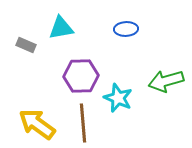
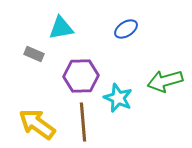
blue ellipse: rotated 30 degrees counterclockwise
gray rectangle: moved 8 px right, 9 px down
green arrow: moved 1 px left
brown line: moved 1 px up
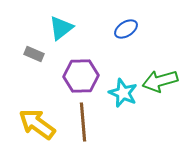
cyan triangle: rotated 28 degrees counterclockwise
green arrow: moved 5 px left
cyan star: moved 5 px right, 5 px up
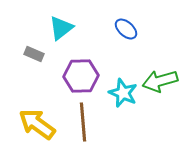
blue ellipse: rotated 75 degrees clockwise
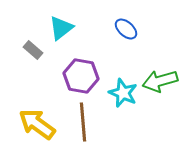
gray rectangle: moved 1 px left, 4 px up; rotated 18 degrees clockwise
purple hexagon: rotated 12 degrees clockwise
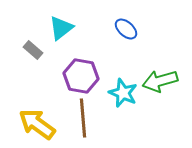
brown line: moved 4 px up
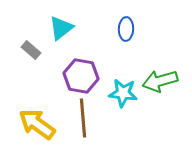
blue ellipse: rotated 50 degrees clockwise
gray rectangle: moved 2 px left
cyan star: rotated 16 degrees counterclockwise
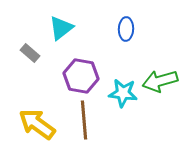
gray rectangle: moved 1 px left, 3 px down
brown line: moved 1 px right, 2 px down
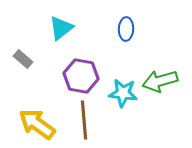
gray rectangle: moved 7 px left, 6 px down
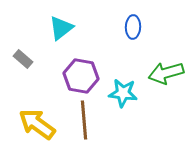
blue ellipse: moved 7 px right, 2 px up
green arrow: moved 6 px right, 8 px up
